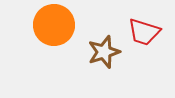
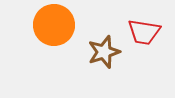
red trapezoid: rotated 8 degrees counterclockwise
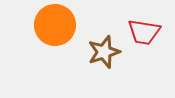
orange circle: moved 1 px right
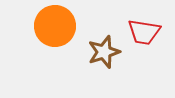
orange circle: moved 1 px down
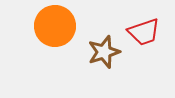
red trapezoid: rotated 28 degrees counterclockwise
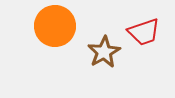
brown star: rotated 12 degrees counterclockwise
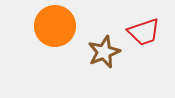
brown star: rotated 8 degrees clockwise
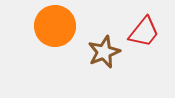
red trapezoid: rotated 32 degrees counterclockwise
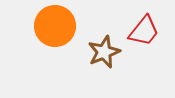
red trapezoid: moved 1 px up
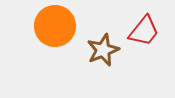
brown star: moved 1 px left, 2 px up
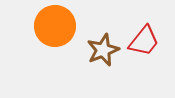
red trapezoid: moved 10 px down
